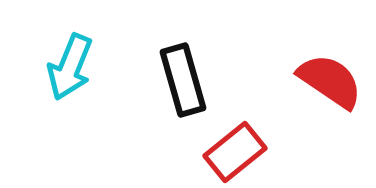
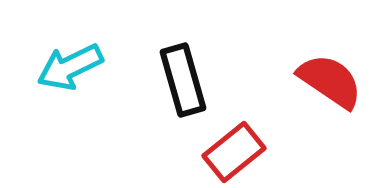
cyan arrow: rotated 42 degrees clockwise
red rectangle: moved 1 px left
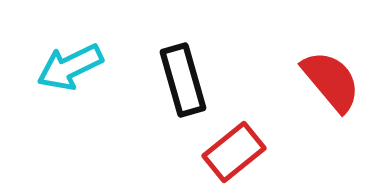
red semicircle: moved 1 px right; rotated 16 degrees clockwise
